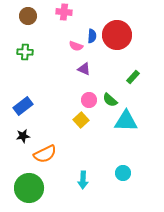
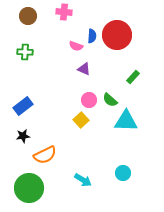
orange semicircle: moved 1 px down
cyan arrow: rotated 60 degrees counterclockwise
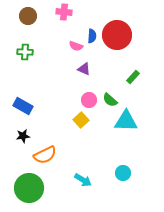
blue rectangle: rotated 66 degrees clockwise
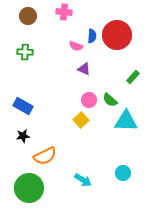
orange semicircle: moved 1 px down
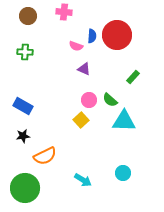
cyan triangle: moved 2 px left
green circle: moved 4 px left
